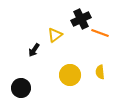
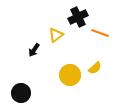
black cross: moved 3 px left, 2 px up
yellow triangle: moved 1 px right
yellow semicircle: moved 5 px left, 4 px up; rotated 128 degrees counterclockwise
black circle: moved 5 px down
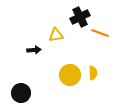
black cross: moved 2 px right
yellow triangle: rotated 28 degrees clockwise
black arrow: rotated 128 degrees counterclockwise
yellow semicircle: moved 2 px left, 5 px down; rotated 48 degrees counterclockwise
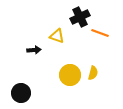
yellow triangle: moved 1 px right, 1 px down; rotated 28 degrees clockwise
yellow semicircle: rotated 16 degrees clockwise
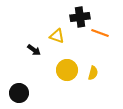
black cross: rotated 18 degrees clockwise
black arrow: rotated 40 degrees clockwise
yellow circle: moved 3 px left, 5 px up
black circle: moved 2 px left
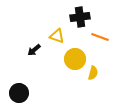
orange line: moved 4 px down
black arrow: rotated 104 degrees clockwise
yellow circle: moved 8 px right, 11 px up
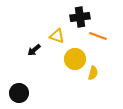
orange line: moved 2 px left, 1 px up
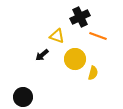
black cross: rotated 18 degrees counterclockwise
black arrow: moved 8 px right, 5 px down
black circle: moved 4 px right, 4 px down
